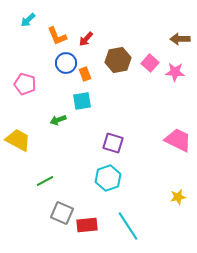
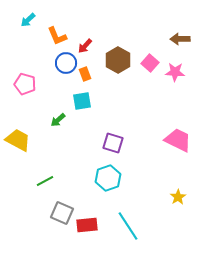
red arrow: moved 1 px left, 7 px down
brown hexagon: rotated 20 degrees counterclockwise
green arrow: rotated 21 degrees counterclockwise
yellow star: rotated 21 degrees counterclockwise
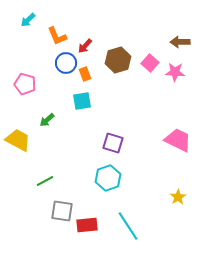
brown arrow: moved 3 px down
brown hexagon: rotated 15 degrees clockwise
green arrow: moved 11 px left
gray square: moved 2 px up; rotated 15 degrees counterclockwise
